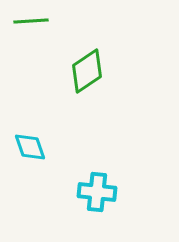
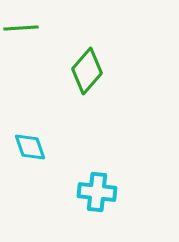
green line: moved 10 px left, 7 px down
green diamond: rotated 15 degrees counterclockwise
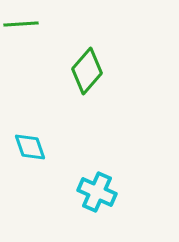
green line: moved 4 px up
cyan cross: rotated 18 degrees clockwise
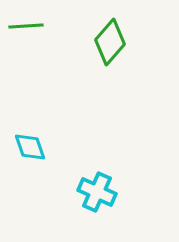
green line: moved 5 px right, 2 px down
green diamond: moved 23 px right, 29 px up
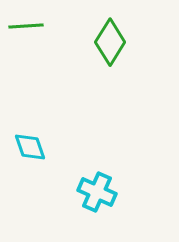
green diamond: rotated 9 degrees counterclockwise
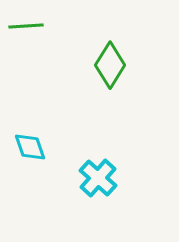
green diamond: moved 23 px down
cyan cross: moved 1 px right, 14 px up; rotated 18 degrees clockwise
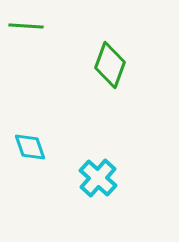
green line: rotated 8 degrees clockwise
green diamond: rotated 12 degrees counterclockwise
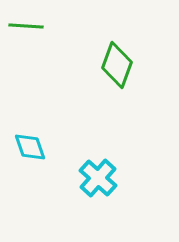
green diamond: moved 7 px right
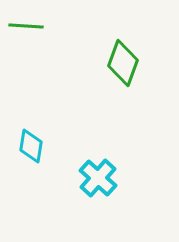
green diamond: moved 6 px right, 2 px up
cyan diamond: moved 1 px right, 1 px up; rotated 28 degrees clockwise
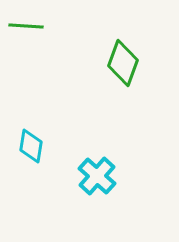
cyan cross: moved 1 px left, 2 px up
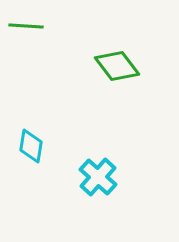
green diamond: moved 6 px left, 3 px down; rotated 57 degrees counterclockwise
cyan cross: moved 1 px right, 1 px down
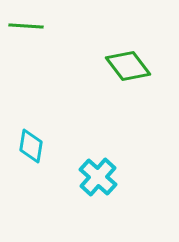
green diamond: moved 11 px right
